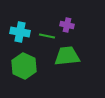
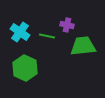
cyan cross: rotated 24 degrees clockwise
green trapezoid: moved 16 px right, 10 px up
green hexagon: moved 1 px right, 2 px down
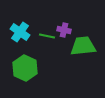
purple cross: moved 3 px left, 5 px down
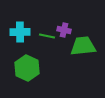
cyan cross: rotated 36 degrees counterclockwise
green hexagon: moved 2 px right
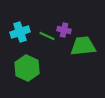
cyan cross: rotated 18 degrees counterclockwise
green line: rotated 14 degrees clockwise
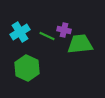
cyan cross: rotated 12 degrees counterclockwise
green trapezoid: moved 3 px left, 2 px up
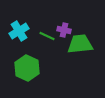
cyan cross: moved 1 px left, 1 px up
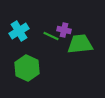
green line: moved 4 px right
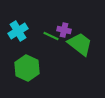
cyan cross: moved 1 px left
green trapezoid: rotated 44 degrees clockwise
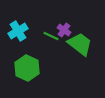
purple cross: rotated 24 degrees clockwise
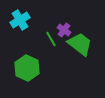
cyan cross: moved 2 px right, 11 px up
green line: moved 3 px down; rotated 35 degrees clockwise
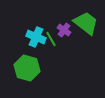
cyan cross: moved 16 px right, 17 px down; rotated 36 degrees counterclockwise
green trapezoid: moved 6 px right, 21 px up
green hexagon: rotated 10 degrees counterclockwise
